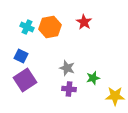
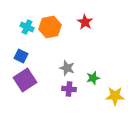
red star: moved 1 px right
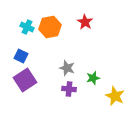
yellow star: rotated 24 degrees clockwise
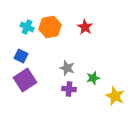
red star: moved 5 px down
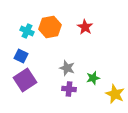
cyan cross: moved 4 px down
yellow star: moved 2 px up
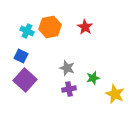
purple square: rotated 15 degrees counterclockwise
purple cross: rotated 16 degrees counterclockwise
